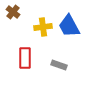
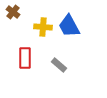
yellow cross: rotated 12 degrees clockwise
gray rectangle: rotated 21 degrees clockwise
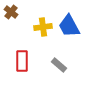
brown cross: moved 2 px left
yellow cross: rotated 12 degrees counterclockwise
red rectangle: moved 3 px left, 3 px down
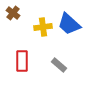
brown cross: moved 2 px right, 1 px down
blue trapezoid: moved 2 px up; rotated 20 degrees counterclockwise
